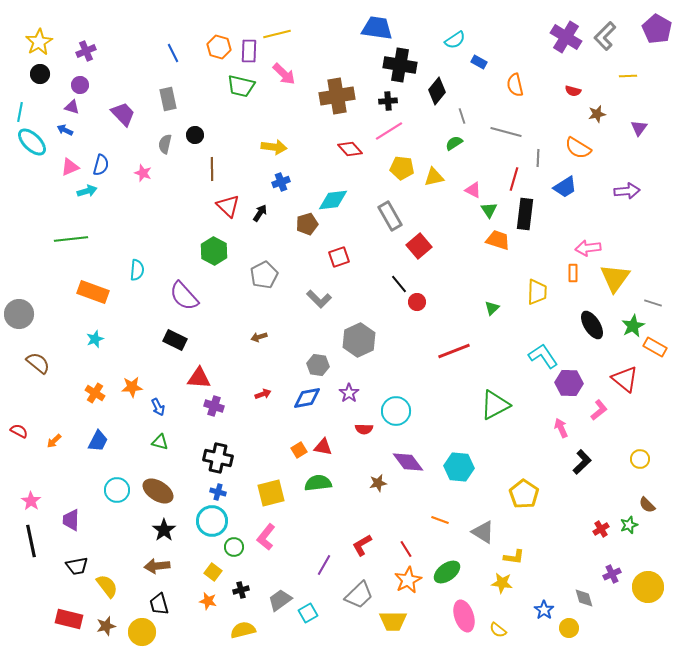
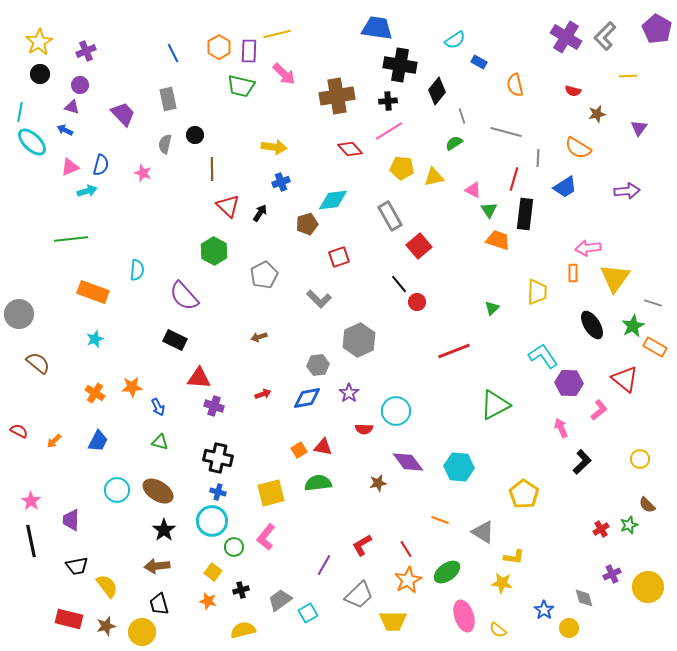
orange hexagon at (219, 47): rotated 15 degrees clockwise
gray hexagon at (318, 365): rotated 15 degrees counterclockwise
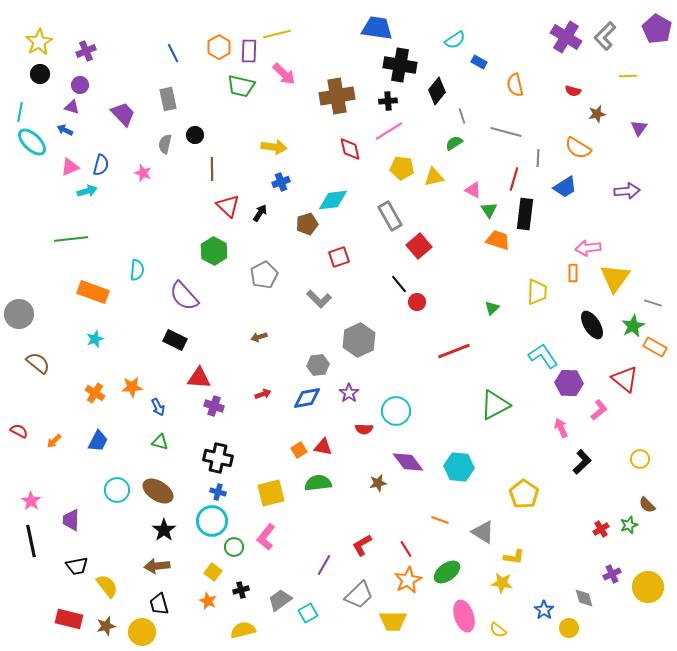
red diamond at (350, 149): rotated 30 degrees clockwise
orange star at (208, 601): rotated 12 degrees clockwise
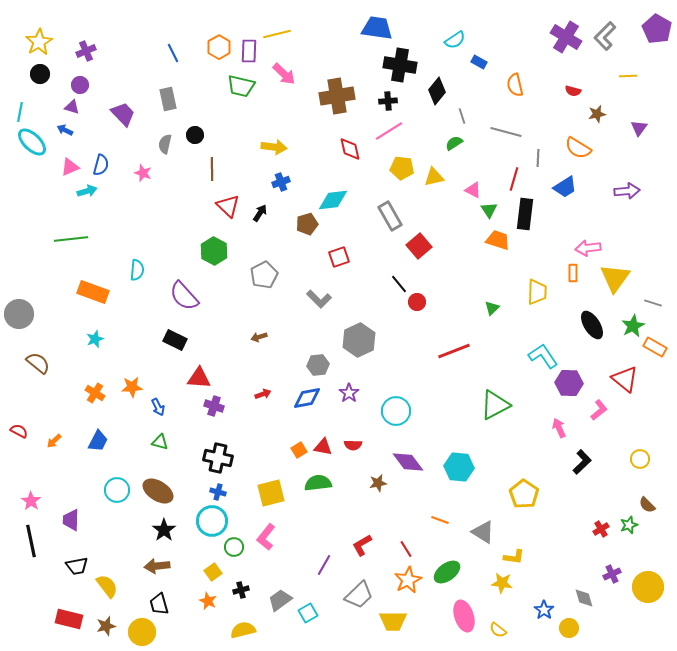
pink arrow at (561, 428): moved 2 px left
red semicircle at (364, 429): moved 11 px left, 16 px down
yellow square at (213, 572): rotated 18 degrees clockwise
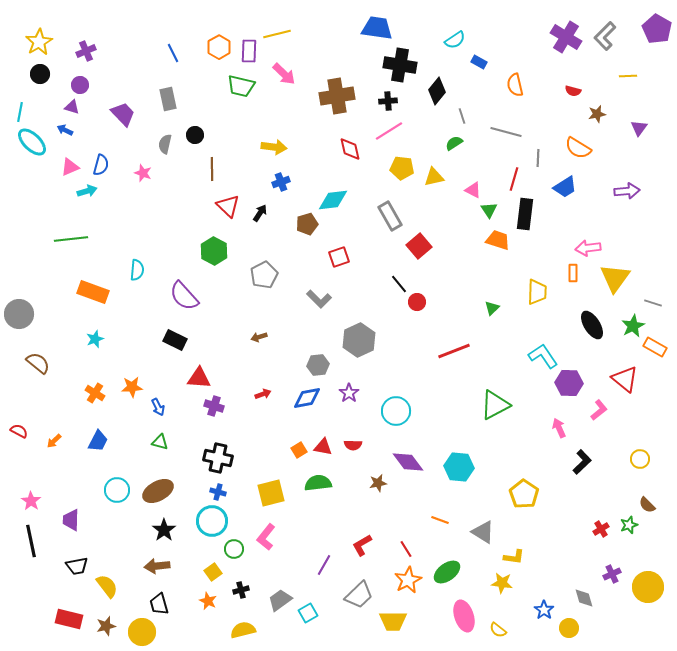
brown ellipse at (158, 491): rotated 60 degrees counterclockwise
green circle at (234, 547): moved 2 px down
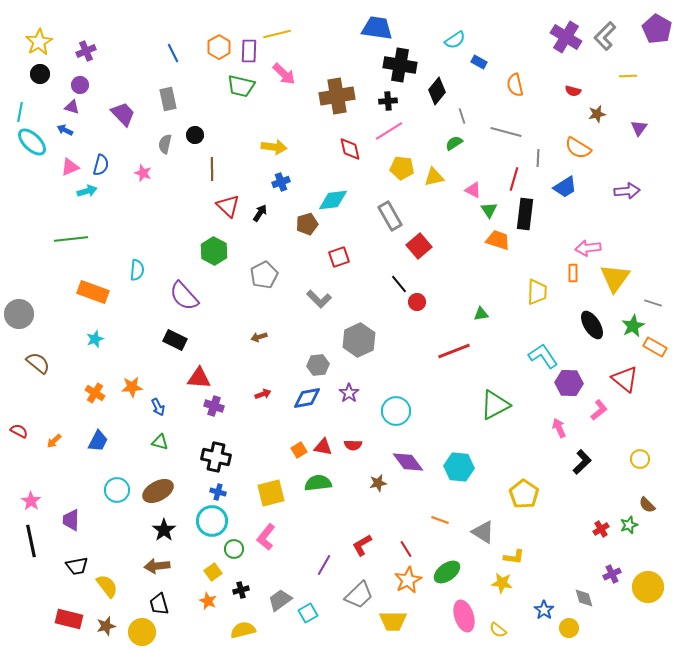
green triangle at (492, 308): moved 11 px left, 6 px down; rotated 35 degrees clockwise
black cross at (218, 458): moved 2 px left, 1 px up
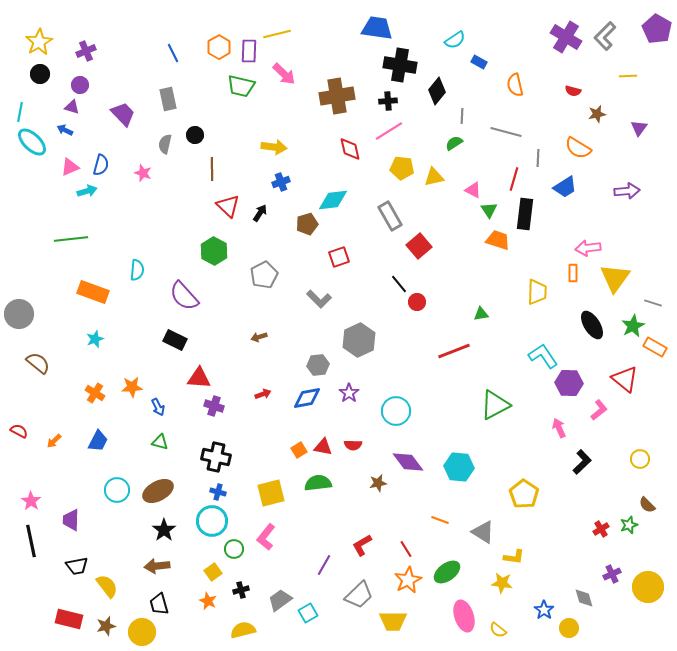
gray line at (462, 116): rotated 21 degrees clockwise
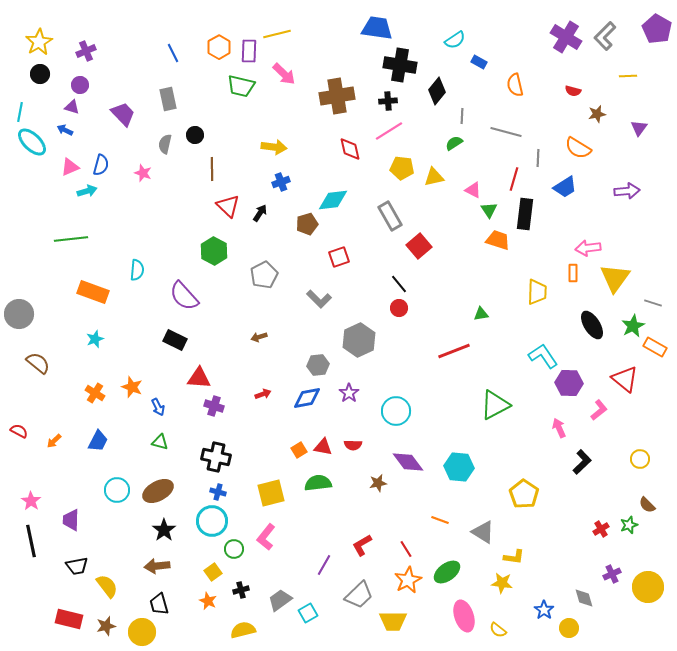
red circle at (417, 302): moved 18 px left, 6 px down
orange star at (132, 387): rotated 25 degrees clockwise
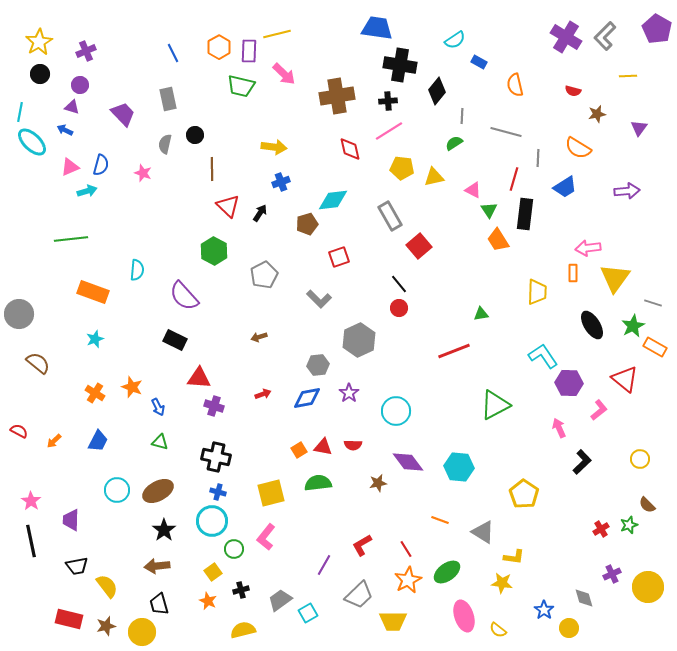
orange trapezoid at (498, 240): rotated 140 degrees counterclockwise
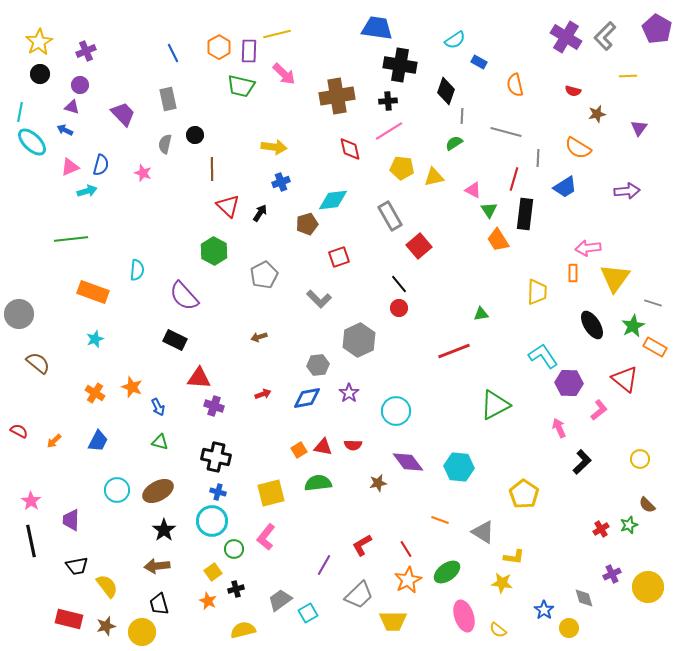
black diamond at (437, 91): moved 9 px right; rotated 20 degrees counterclockwise
black cross at (241, 590): moved 5 px left, 1 px up
